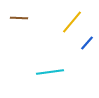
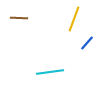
yellow line: moved 2 px right, 3 px up; rotated 20 degrees counterclockwise
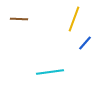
brown line: moved 1 px down
blue line: moved 2 px left
